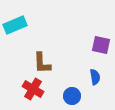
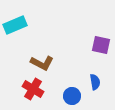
brown L-shape: rotated 60 degrees counterclockwise
blue semicircle: moved 5 px down
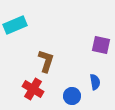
brown L-shape: moved 4 px right, 2 px up; rotated 100 degrees counterclockwise
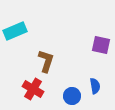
cyan rectangle: moved 6 px down
blue semicircle: moved 4 px down
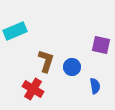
blue circle: moved 29 px up
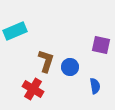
blue circle: moved 2 px left
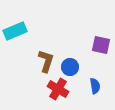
red cross: moved 25 px right
